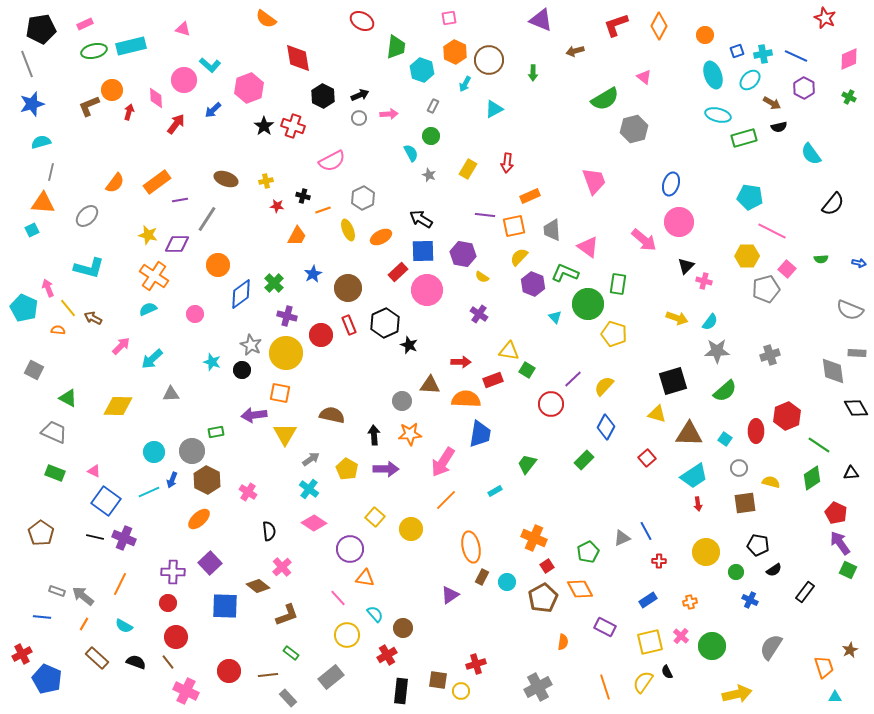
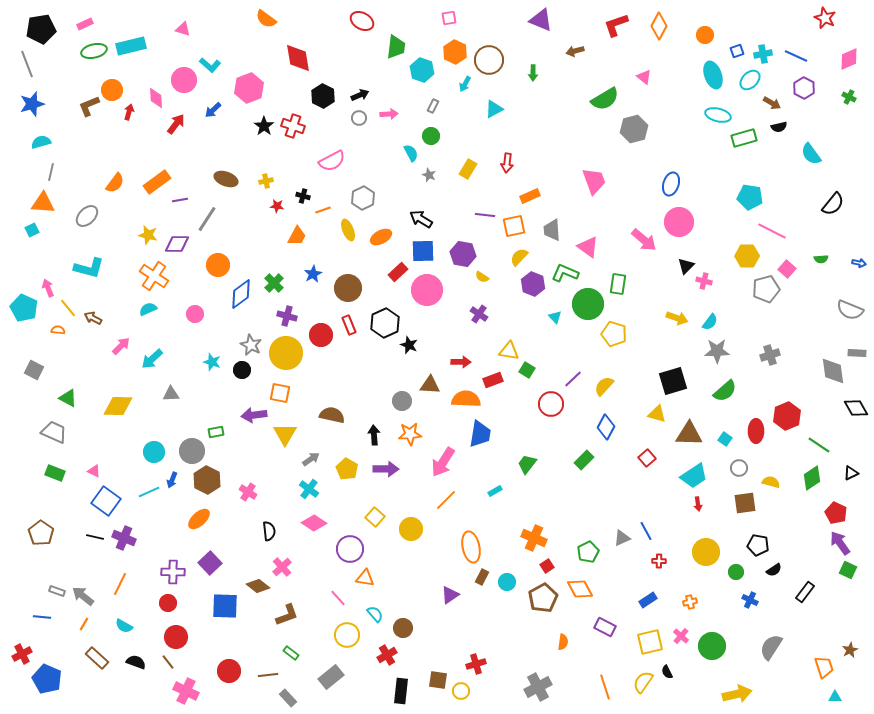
black triangle at (851, 473): rotated 21 degrees counterclockwise
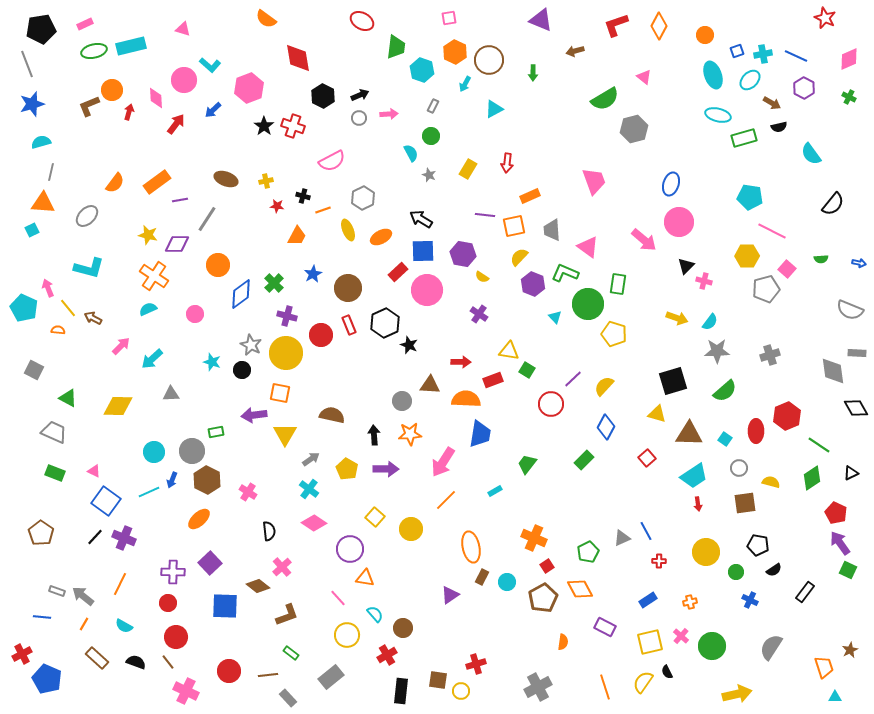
black line at (95, 537): rotated 60 degrees counterclockwise
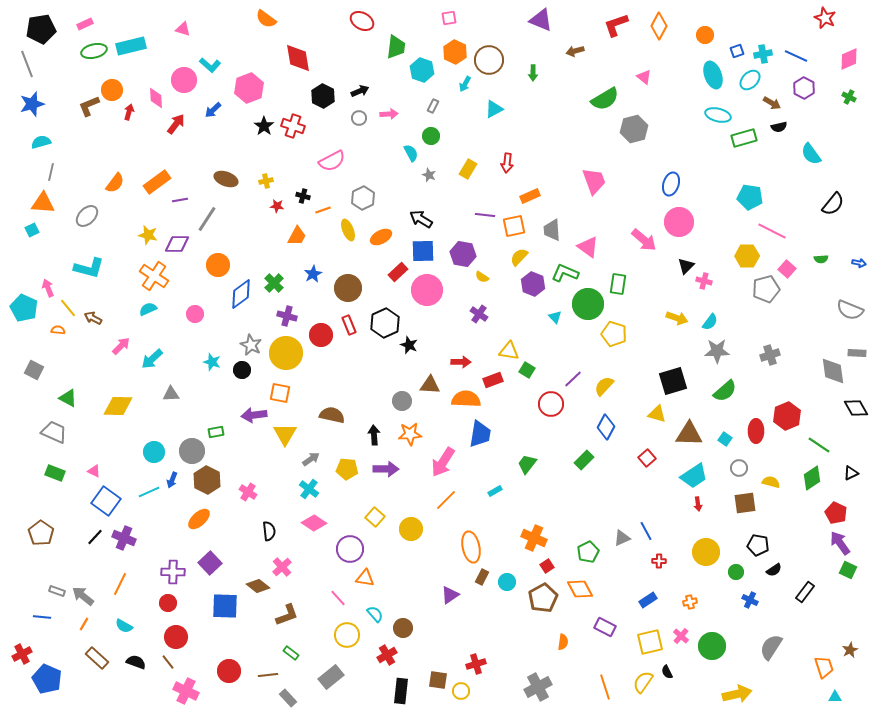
black arrow at (360, 95): moved 4 px up
yellow pentagon at (347, 469): rotated 25 degrees counterclockwise
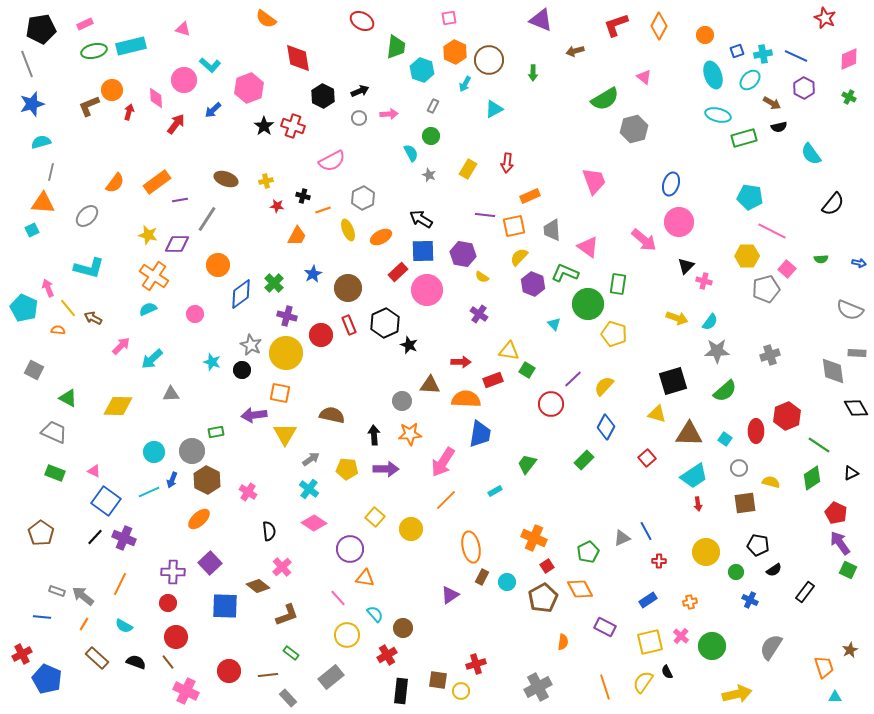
cyan triangle at (555, 317): moved 1 px left, 7 px down
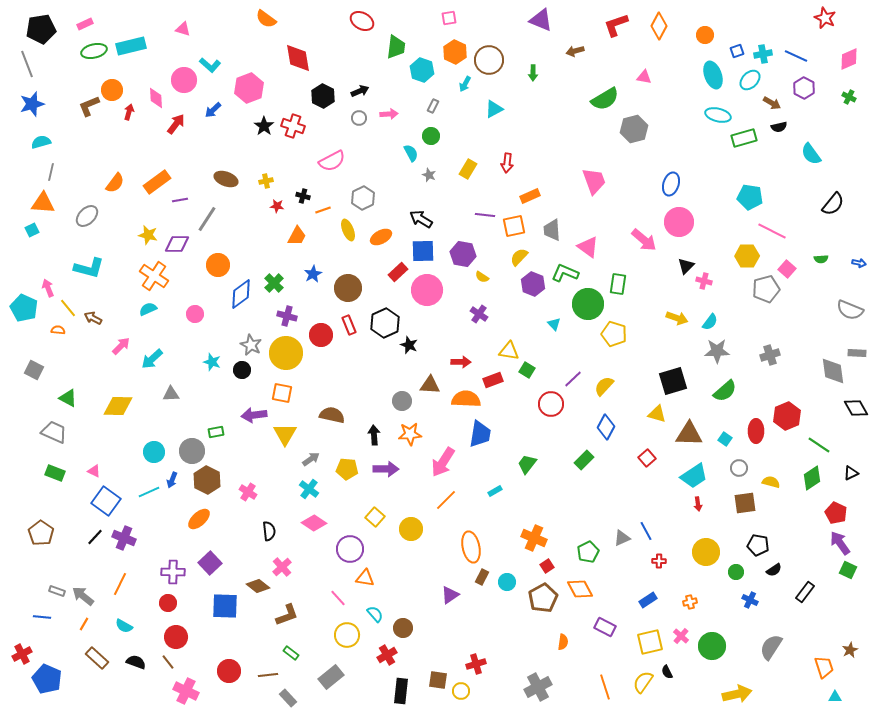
pink triangle at (644, 77): rotated 28 degrees counterclockwise
orange square at (280, 393): moved 2 px right
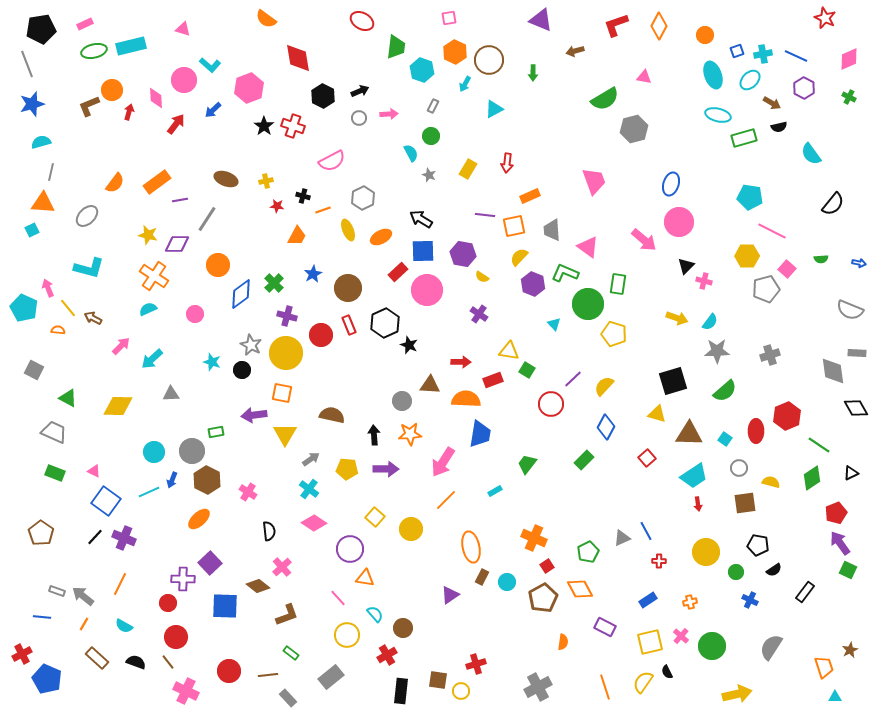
red pentagon at (836, 513): rotated 25 degrees clockwise
purple cross at (173, 572): moved 10 px right, 7 px down
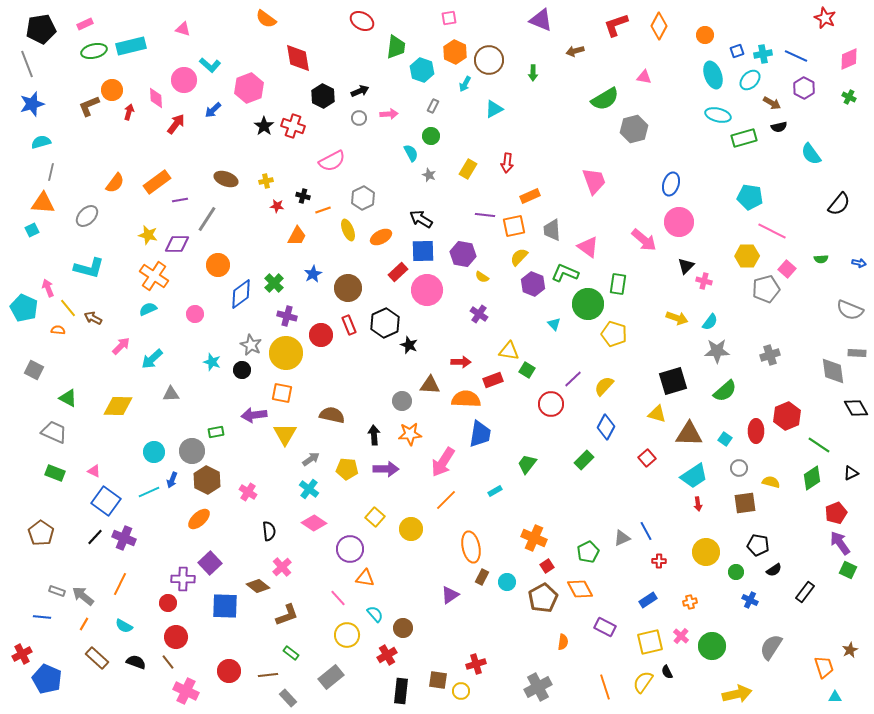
black semicircle at (833, 204): moved 6 px right
